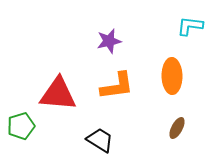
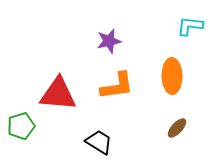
brown ellipse: rotated 15 degrees clockwise
black trapezoid: moved 1 px left, 2 px down
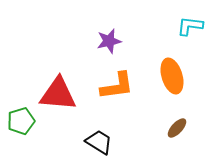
orange ellipse: rotated 16 degrees counterclockwise
green pentagon: moved 5 px up
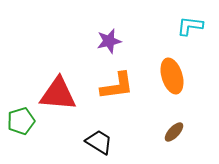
brown ellipse: moved 3 px left, 4 px down
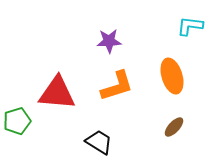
purple star: rotated 10 degrees clockwise
orange L-shape: rotated 9 degrees counterclockwise
red triangle: moved 1 px left, 1 px up
green pentagon: moved 4 px left
brown ellipse: moved 5 px up
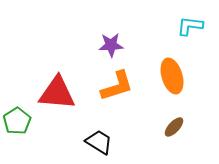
purple star: moved 2 px right, 4 px down
green pentagon: rotated 16 degrees counterclockwise
